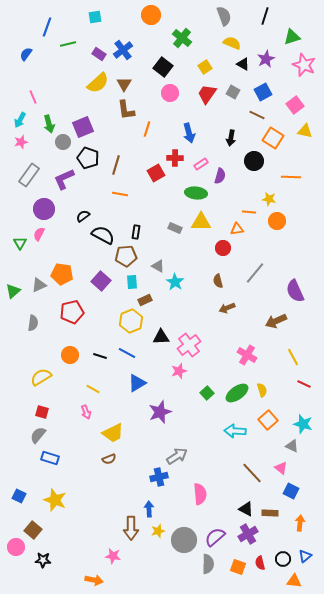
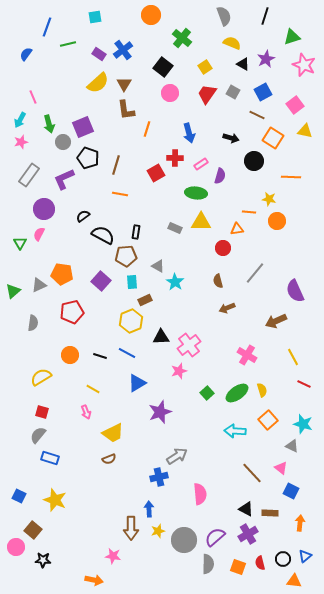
black arrow at (231, 138): rotated 84 degrees counterclockwise
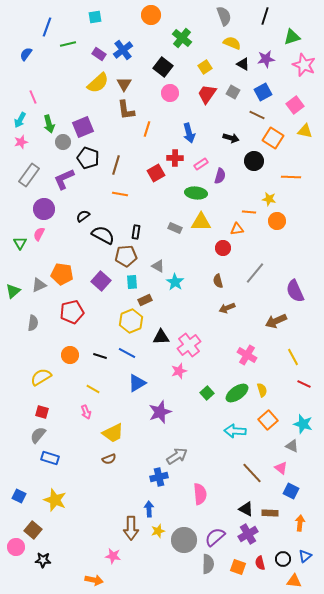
purple star at (266, 59): rotated 18 degrees clockwise
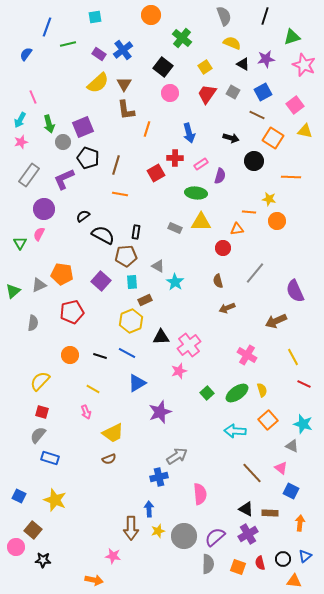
yellow semicircle at (41, 377): moved 1 px left, 4 px down; rotated 15 degrees counterclockwise
gray circle at (184, 540): moved 4 px up
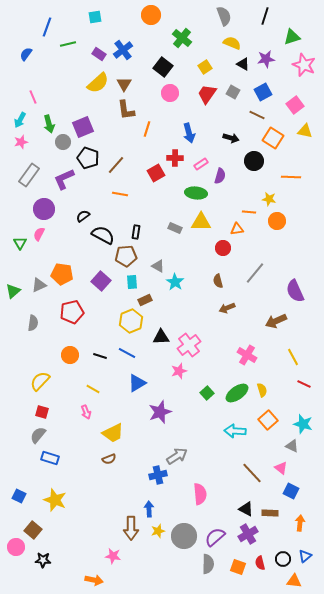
brown line at (116, 165): rotated 24 degrees clockwise
blue cross at (159, 477): moved 1 px left, 2 px up
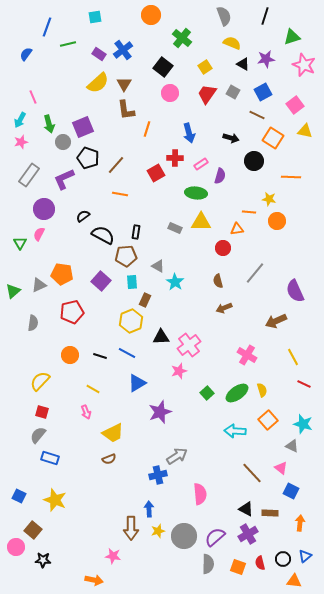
brown rectangle at (145, 300): rotated 40 degrees counterclockwise
brown arrow at (227, 308): moved 3 px left
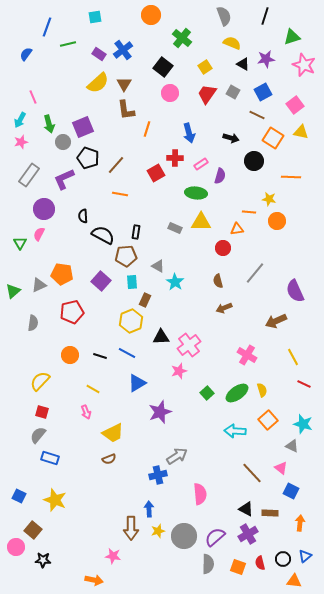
yellow triangle at (305, 131): moved 4 px left, 1 px down
black semicircle at (83, 216): rotated 56 degrees counterclockwise
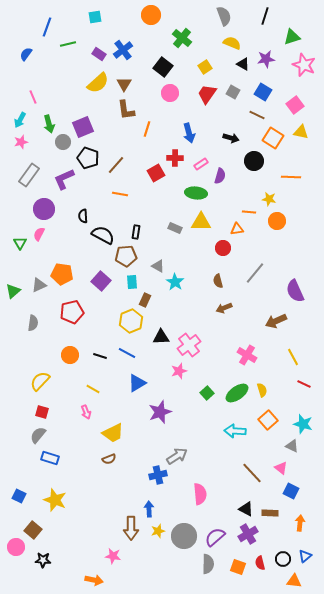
blue square at (263, 92): rotated 30 degrees counterclockwise
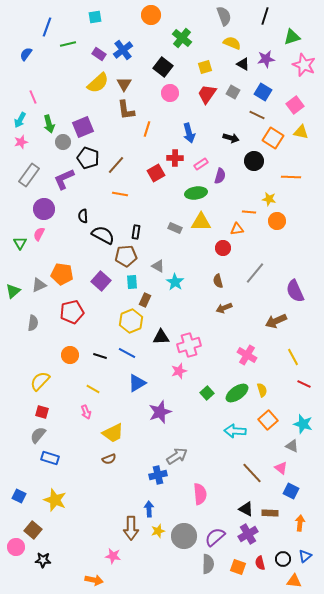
yellow square at (205, 67): rotated 16 degrees clockwise
green ellipse at (196, 193): rotated 15 degrees counterclockwise
pink cross at (189, 345): rotated 20 degrees clockwise
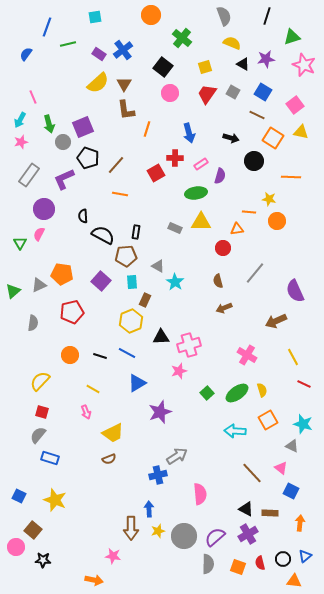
black line at (265, 16): moved 2 px right
orange square at (268, 420): rotated 12 degrees clockwise
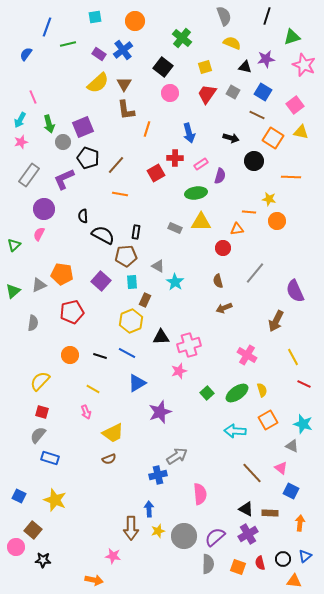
orange circle at (151, 15): moved 16 px left, 6 px down
black triangle at (243, 64): moved 2 px right, 3 px down; rotated 16 degrees counterclockwise
green triangle at (20, 243): moved 6 px left, 2 px down; rotated 16 degrees clockwise
brown arrow at (276, 321): rotated 40 degrees counterclockwise
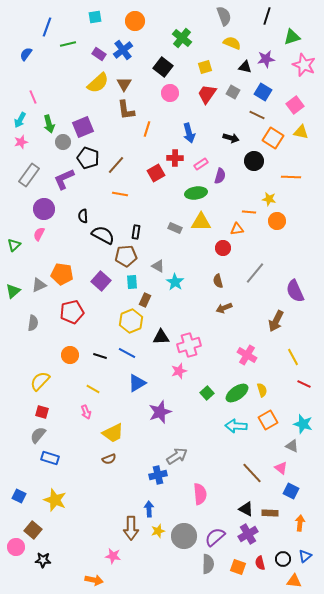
cyan arrow at (235, 431): moved 1 px right, 5 px up
